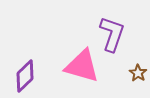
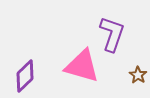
brown star: moved 2 px down
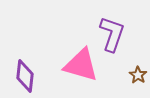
pink triangle: moved 1 px left, 1 px up
purple diamond: rotated 40 degrees counterclockwise
